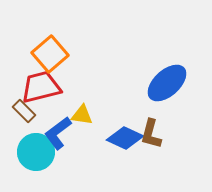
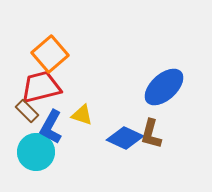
blue ellipse: moved 3 px left, 4 px down
brown rectangle: moved 3 px right
yellow triangle: rotated 10 degrees clockwise
blue L-shape: moved 7 px left, 6 px up; rotated 24 degrees counterclockwise
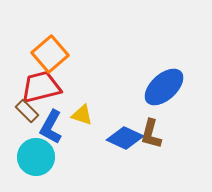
cyan circle: moved 5 px down
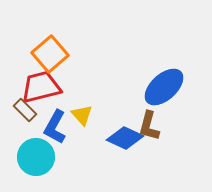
brown rectangle: moved 2 px left, 1 px up
yellow triangle: rotated 30 degrees clockwise
blue L-shape: moved 4 px right
brown L-shape: moved 2 px left, 8 px up
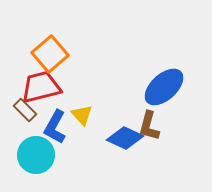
cyan circle: moved 2 px up
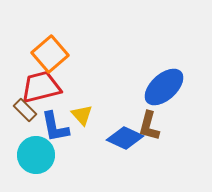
blue L-shape: rotated 40 degrees counterclockwise
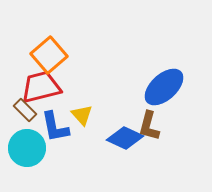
orange square: moved 1 px left, 1 px down
cyan circle: moved 9 px left, 7 px up
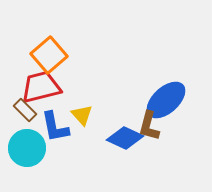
blue ellipse: moved 2 px right, 13 px down
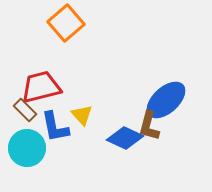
orange square: moved 17 px right, 32 px up
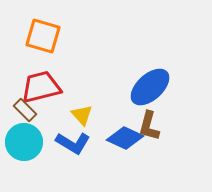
orange square: moved 23 px left, 13 px down; rotated 33 degrees counterclockwise
blue ellipse: moved 16 px left, 13 px up
blue L-shape: moved 18 px right, 16 px down; rotated 48 degrees counterclockwise
cyan circle: moved 3 px left, 6 px up
